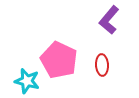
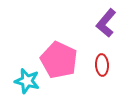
purple L-shape: moved 3 px left, 3 px down
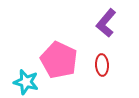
cyan star: moved 1 px left, 1 px down
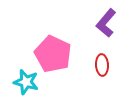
pink pentagon: moved 6 px left, 6 px up
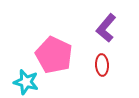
purple L-shape: moved 5 px down
pink pentagon: moved 1 px right, 1 px down
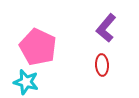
pink pentagon: moved 16 px left, 8 px up
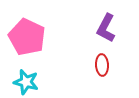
purple L-shape: rotated 12 degrees counterclockwise
pink pentagon: moved 11 px left, 10 px up
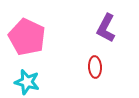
red ellipse: moved 7 px left, 2 px down
cyan star: moved 1 px right
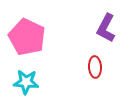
cyan star: moved 1 px left; rotated 10 degrees counterclockwise
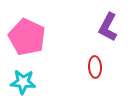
purple L-shape: moved 2 px right, 1 px up
cyan star: moved 3 px left
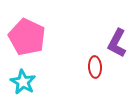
purple L-shape: moved 9 px right, 16 px down
cyan star: rotated 25 degrees clockwise
